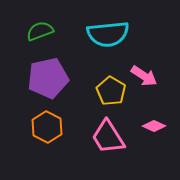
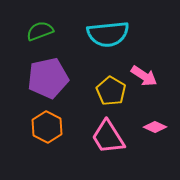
pink diamond: moved 1 px right, 1 px down
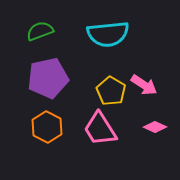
pink arrow: moved 9 px down
pink trapezoid: moved 8 px left, 8 px up
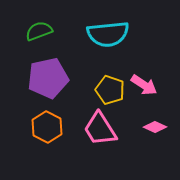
green semicircle: moved 1 px left
yellow pentagon: moved 1 px left, 1 px up; rotated 12 degrees counterclockwise
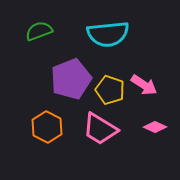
purple pentagon: moved 23 px right, 1 px down; rotated 9 degrees counterclockwise
pink trapezoid: rotated 27 degrees counterclockwise
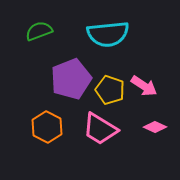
pink arrow: moved 1 px down
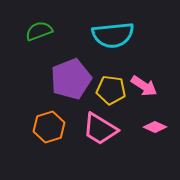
cyan semicircle: moved 5 px right, 1 px down
yellow pentagon: moved 1 px right; rotated 12 degrees counterclockwise
orange hexagon: moved 2 px right; rotated 16 degrees clockwise
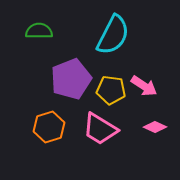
green semicircle: rotated 20 degrees clockwise
cyan semicircle: rotated 57 degrees counterclockwise
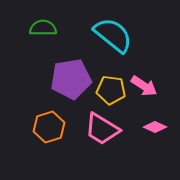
green semicircle: moved 4 px right, 3 px up
cyan semicircle: rotated 78 degrees counterclockwise
purple pentagon: rotated 12 degrees clockwise
pink trapezoid: moved 2 px right
